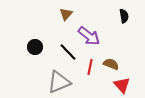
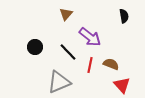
purple arrow: moved 1 px right, 1 px down
red line: moved 2 px up
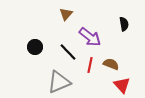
black semicircle: moved 8 px down
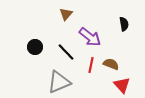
black line: moved 2 px left
red line: moved 1 px right
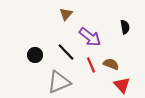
black semicircle: moved 1 px right, 3 px down
black circle: moved 8 px down
red line: rotated 35 degrees counterclockwise
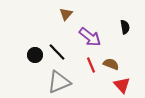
black line: moved 9 px left
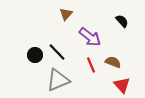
black semicircle: moved 3 px left, 6 px up; rotated 32 degrees counterclockwise
brown semicircle: moved 2 px right, 2 px up
gray triangle: moved 1 px left, 2 px up
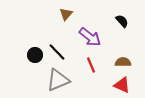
brown semicircle: moved 10 px right; rotated 21 degrees counterclockwise
red triangle: rotated 24 degrees counterclockwise
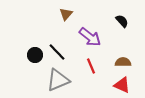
red line: moved 1 px down
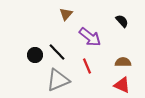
red line: moved 4 px left
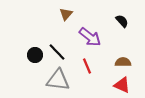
gray triangle: rotated 30 degrees clockwise
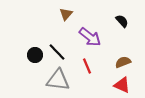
brown semicircle: rotated 21 degrees counterclockwise
